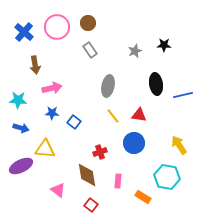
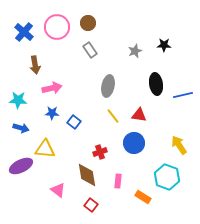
cyan hexagon: rotated 10 degrees clockwise
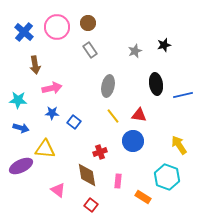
black star: rotated 16 degrees counterclockwise
blue circle: moved 1 px left, 2 px up
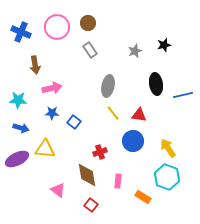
blue cross: moved 3 px left; rotated 18 degrees counterclockwise
yellow line: moved 3 px up
yellow arrow: moved 11 px left, 3 px down
purple ellipse: moved 4 px left, 7 px up
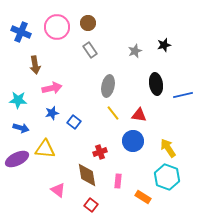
blue star: rotated 16 degrees counterclockwise
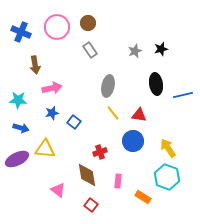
black star: moved 3 px left, 4 px down
